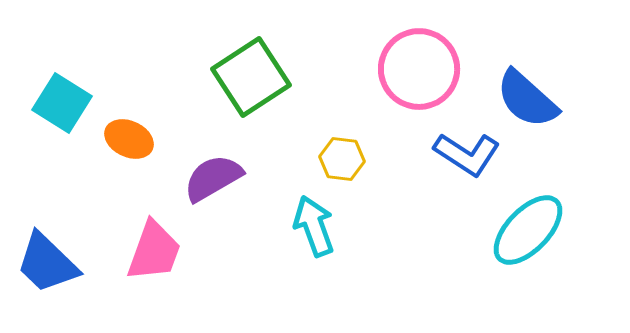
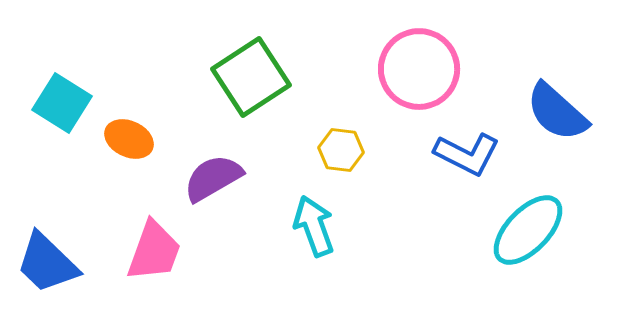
blue semicircle: moved 30 px right, 13 px down
blue L-shape: rotated 6 degrees counterclockwise
yellow hexagon: moved 1 px left, 9 px up
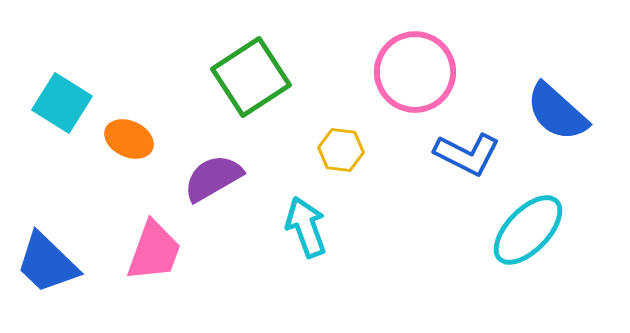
pink circle: moved 4 px left, 3 px down
cyan arrow: moved 8 px left, 1 px down
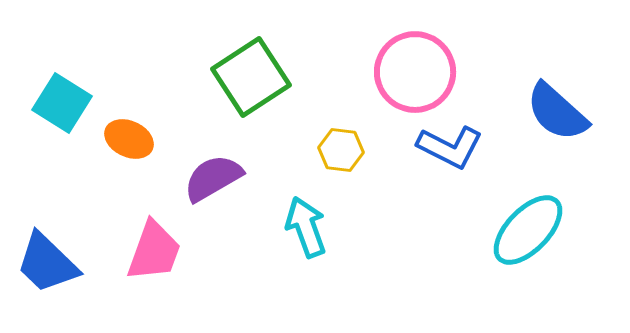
blue L-shape: moved 17 px left, 7 px up
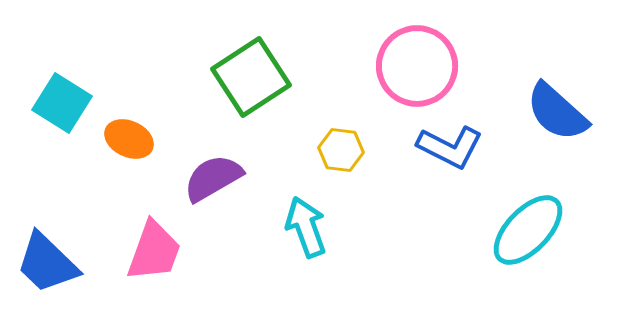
pink circle: moved 2 px right, 6 px up
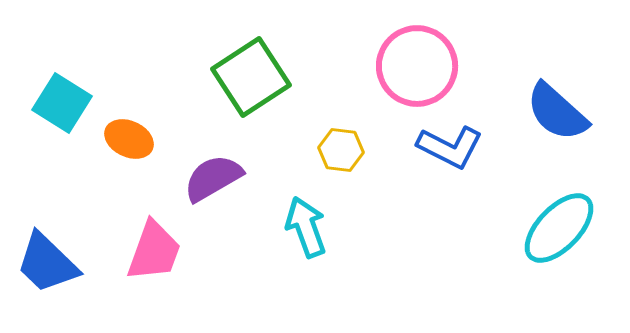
cyan ellipse: moved 31 px right, 2 px up
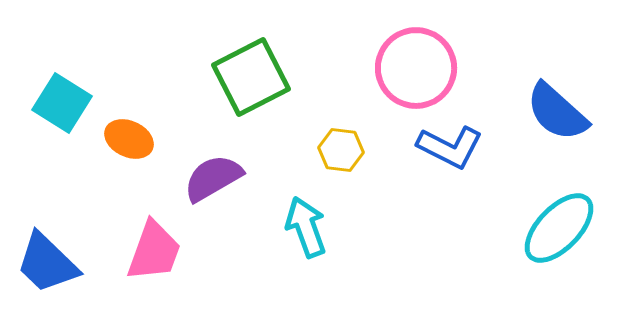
pink circle: moved 1 px left, 2 px down
green square: rotated 6 degrees clockwise
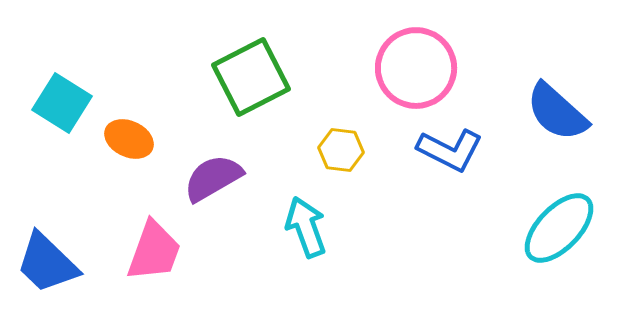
blue L-shape: moved 3 px down
